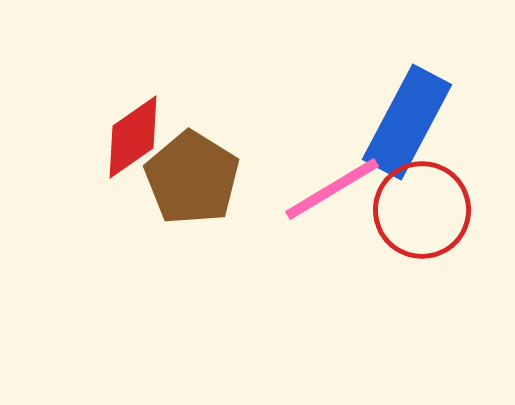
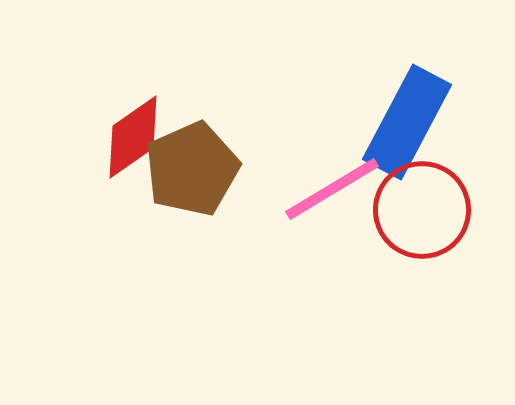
brown pentagon: moved 9 px up; rotated 16 degrees clockwise
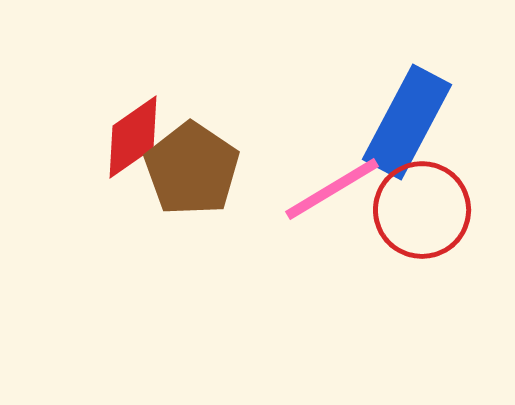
brown pentagon: rotated 14 degrees counterclockwise
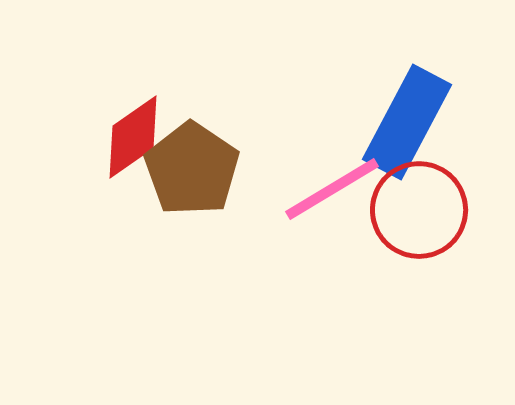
red circle: moved 3 px left
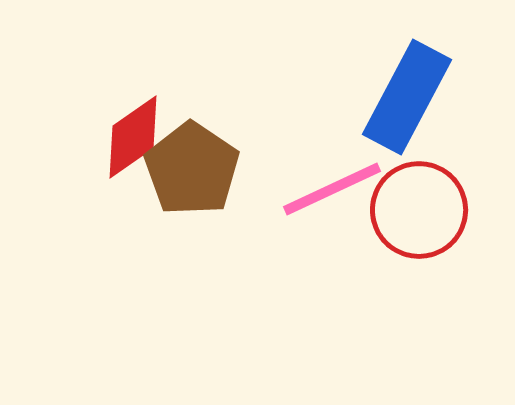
blue rectangle: moved 25 px up
pink line: rotated 6 degrees clockwise
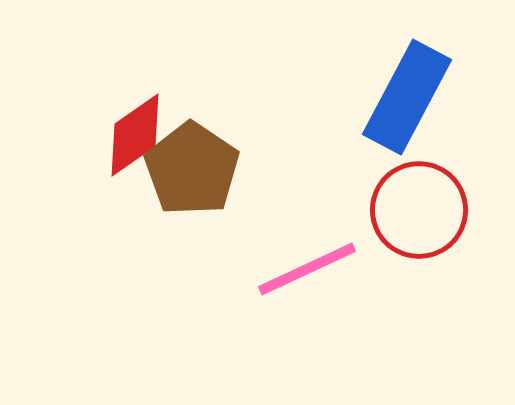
red diamond: moved 2 px right, 2 px up
pink line: moved 25 px left, 80 px down
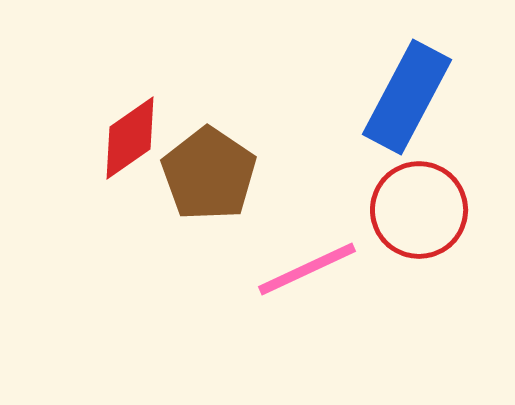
red diamond: moved 5 px left, 3 px down
brown pentagon: moved 17 px right, 5 px down
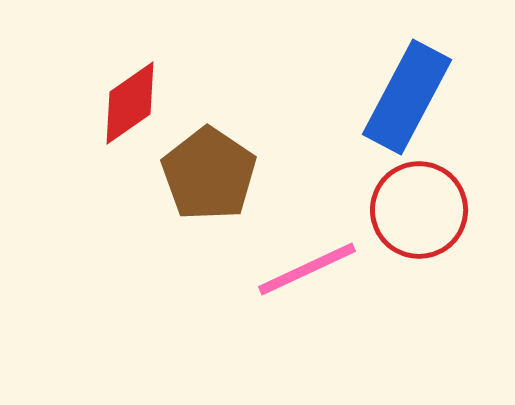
red diamond: moved 35 px up
